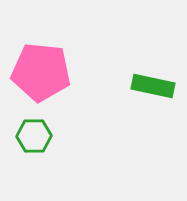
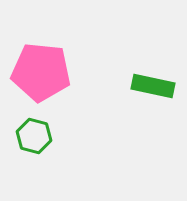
green hexagon: rotated 16 degrees clockwise
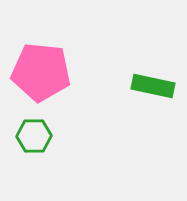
green hexagon: rotated 16 degrees counterclockwise
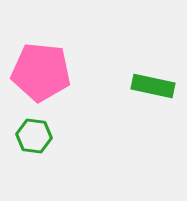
green hexagon: rotated 8 degrees clockwise
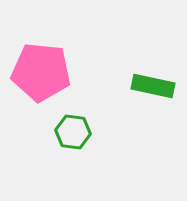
green hexagon: moved 39 px right, 4 px up
